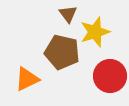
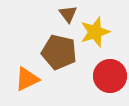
brown pentagon: moved 3 px left
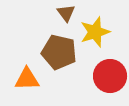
brown triangle: moved 2 px left, 1 px up
orange triangle: rotated 24 degrees clockwise
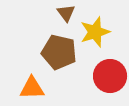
orange triangle: moved 5 px right, 9 px down
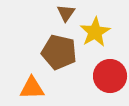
brown triangle: rotated 12 degrees clockwise
yellow star: rotated 12 degrees counterclockwise
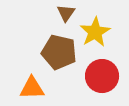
red circle: moved 8 px left
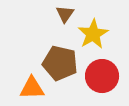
brown triangle: moved 1 px left, 1 px down
yellow star: moved 2 px left, 2 px down
brown pentagon: moved 1 px right, 11 px down
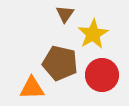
red circle: moved 1 px up
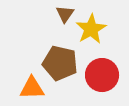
yellow star: moved 2 px left, 5 px up
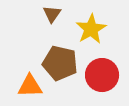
brown triangle: moved 13 px left
orange triangle: moved 2 px left, 2 px up
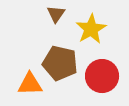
brown triangle: moved 4 px right
red circle: moved 1 px down
orange triangle: moved 2 px up
